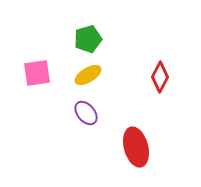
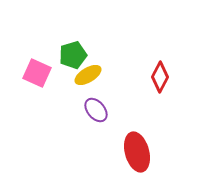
green pentagon: moved 15 px left, 16 px down
pink square: rotated 32 degrees clockwise
purple ellipse: moved 10 px right, 3 px up
red ellipse: moved 1 px right, 5 px down
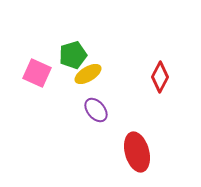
yellow ellipse: moved 1 px up
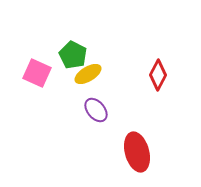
green pentagon: rotated 28 degrees counterclockwise
red diamond: moved 2 px left, 2 px up
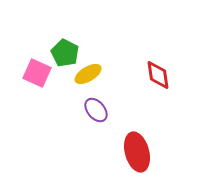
green pentagon: moved 8 px left, 2 px up
red diamond: rotated 36 degrees counterclockwise
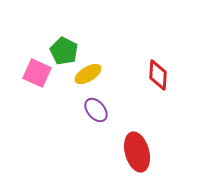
green pentagon: moved 1 px left, 2 px up
red diamond: rotated 12 degrees clockwise
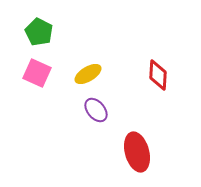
green pentagon: moved 25 px left, 19 px up
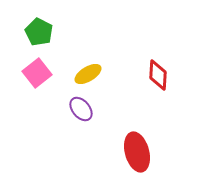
pink square: rotated 28 degrees clockwise
purple ellipse: moved 15 px left, 1 px up
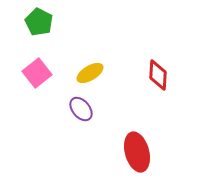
green pentagon: moved 10 px up
yellow ellipse: moved 2 px right, 1 px up
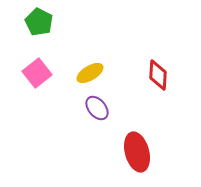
purple ellipse: moved 16 px right, 1 px up
